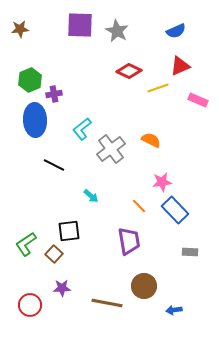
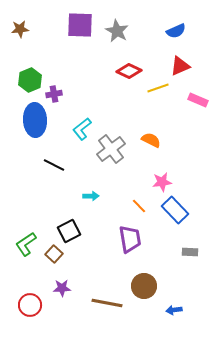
cyan arrow: rotated 42 degrees counterclockwise
black square: rotated 20 degrees counterclockwise
purple trapezoid: moved 1 px right, 2 px up
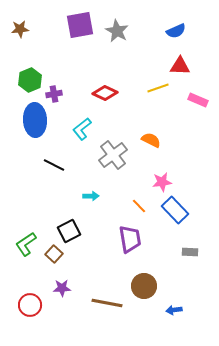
purple square: rotated 12 degrees counterclockwise
red triangle: rotated 25 degrees clockwise
red diamond: moved 24 px left, 22 px down
gray cross: moved 2 px right, 6 px down
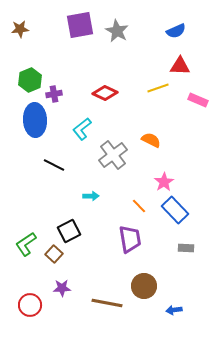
pink star: moved 2 px right; rotated 24 degrees counterclockwise
gray rectangle: moved 4 px left, 4 px up
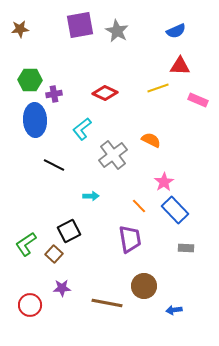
green hexagon: rotated 25 degrees clockwise
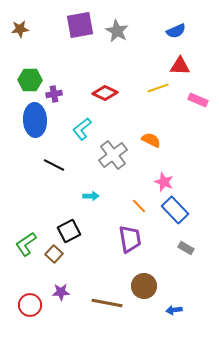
pink star: rotated 18 degrees counterclockwise
gray rectangle: rotated 28 degrees clockwise
purple star: moved 1 px left, 4 px down
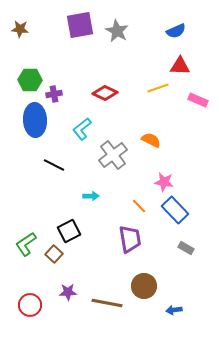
brown star: rotated 12 degrees clockwise
pink star: rotated 12 degrees counterclockwise
purple star: moved 7 px right
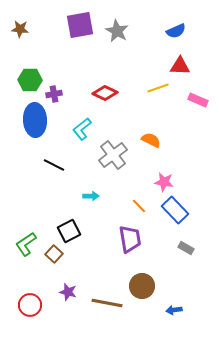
brown circle: moved 2 px left
purple star: rotated 18 degrees clockwise
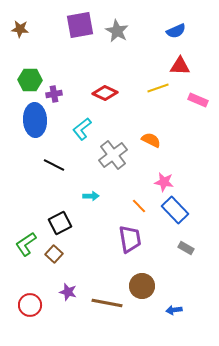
black square: moved 9 px left, 8 px up
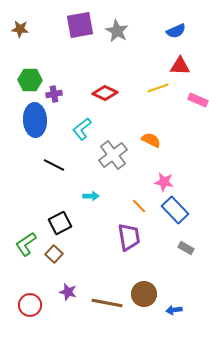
purple trapezoid: moved 1 px left, 2 px up
brown circle: moved 2 px right, 8 px down
